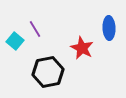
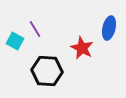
blue ellipse: rotated 15 degrees clockwise
cyan square: rotated 12 degrees counterclockwise
black hexagon: moved 1 px left, 1 px up; rotated 16 degrees clockwise
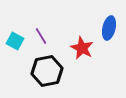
purple line: moved 6 px right, 7 px down
black hexagon: rotated 16 degrees counterclockwise
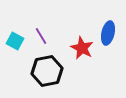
blue ellipse: moved 1 px left, 5 px down
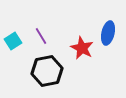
cyan square: moved 2 px left; rotated 30 degrees clockwise
